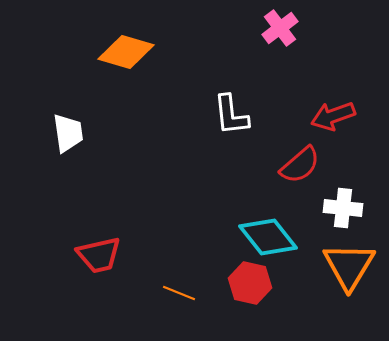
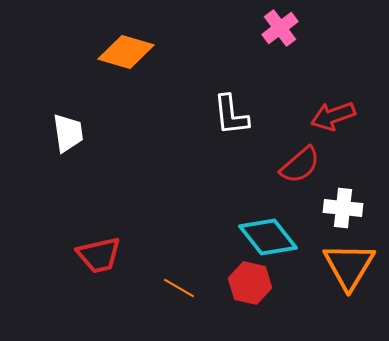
orange line: moved 5 px up; rotated 8 degrees clockwise
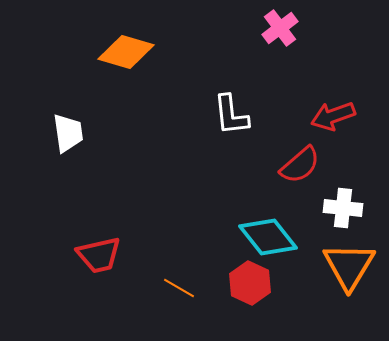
red hexagon: rotated 12 degrees clockwise
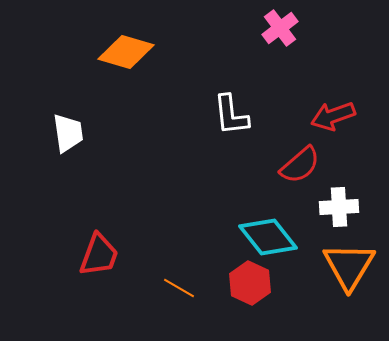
white cross: moved 4 px left, 1 px up; rotated 9 degrees counterclockwise
red trapezoid: rotated 57 degrees counterclockwise
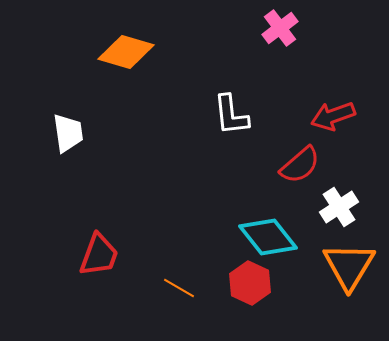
white cross: rotated 30 degrees counterclockwise
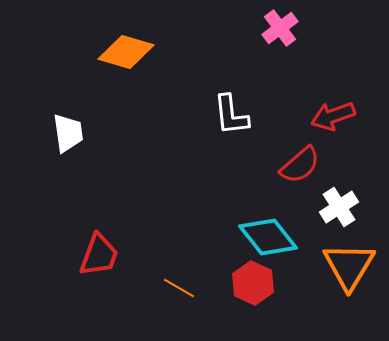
red hexagon: moved 3 px right
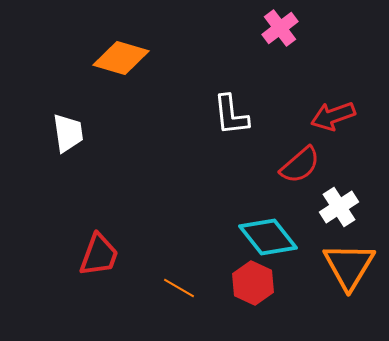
orange diamond: moved 5 px left, 6 px down
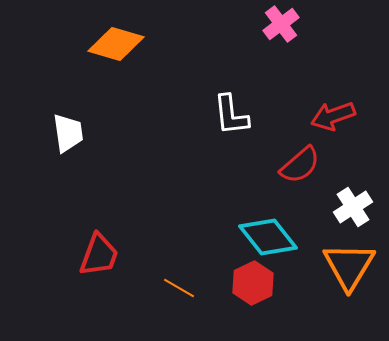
pink cross: moved 1 px right, 4 px up
orange diamond: moved 5 px left, 14 px up
white cross: moved 14 px right
red hexagon: rotated 9 degrees clockwise
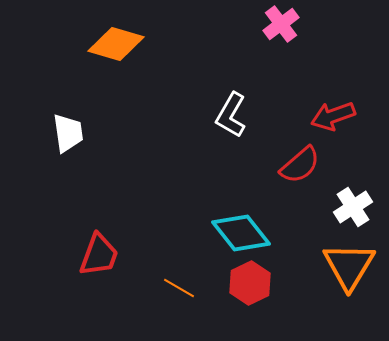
white L-shape: rotated 36 degrees clockwise
cyan diamond: moved 27 px left, 4 px up
red hexagon: moved 3 px left
